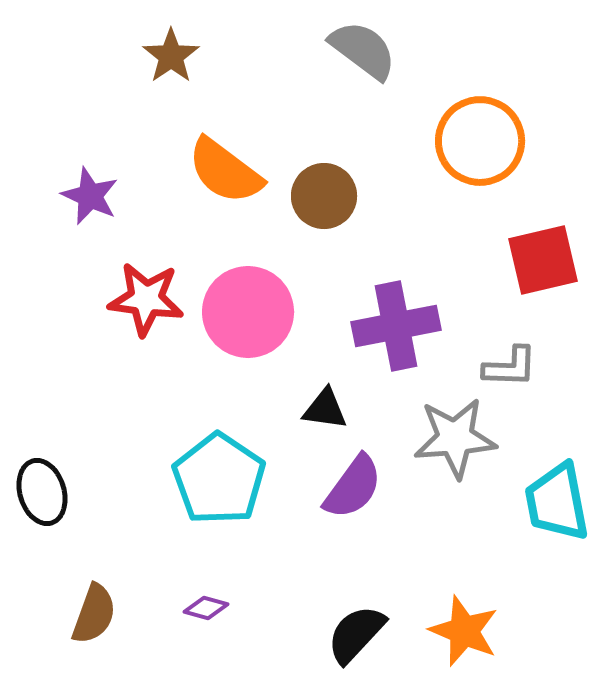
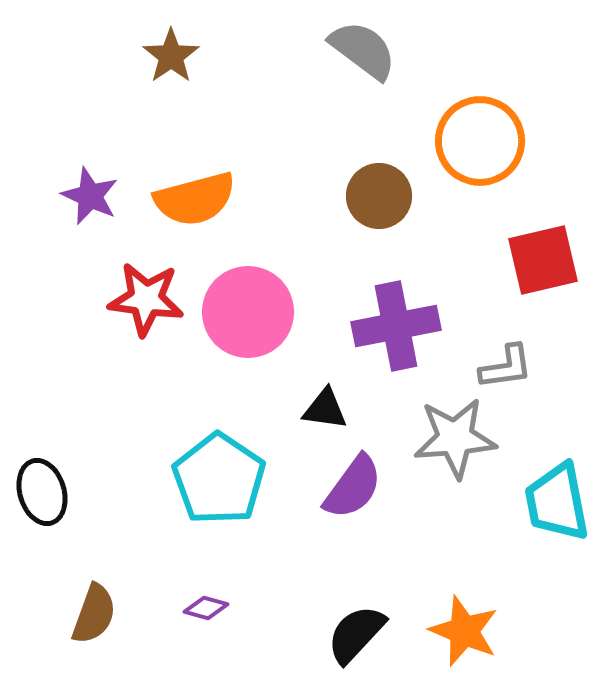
orange semicircle: moved 30 px left, 28 px down; rotated 52 degrees counterclockwise
brown circle: moved 55 px right
gray L-shape: moved 4 px left; rotated 10 degrees counterclockwise
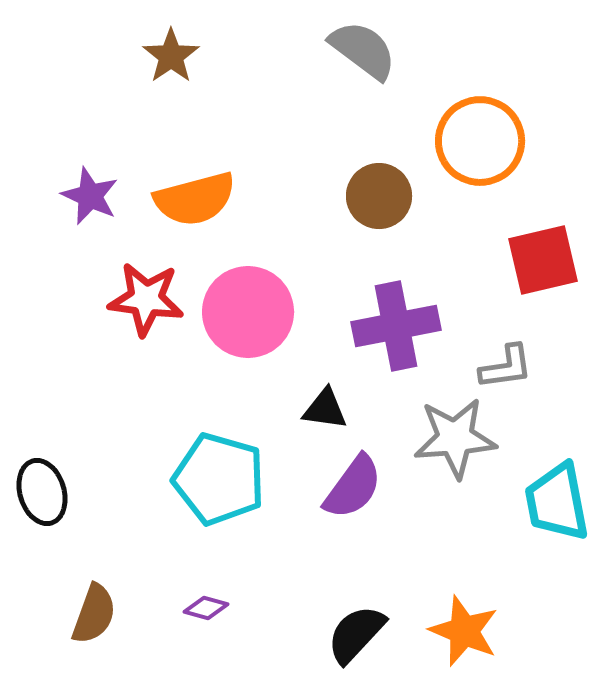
cyan pentagon: rotated 18 degrees counterclockwise
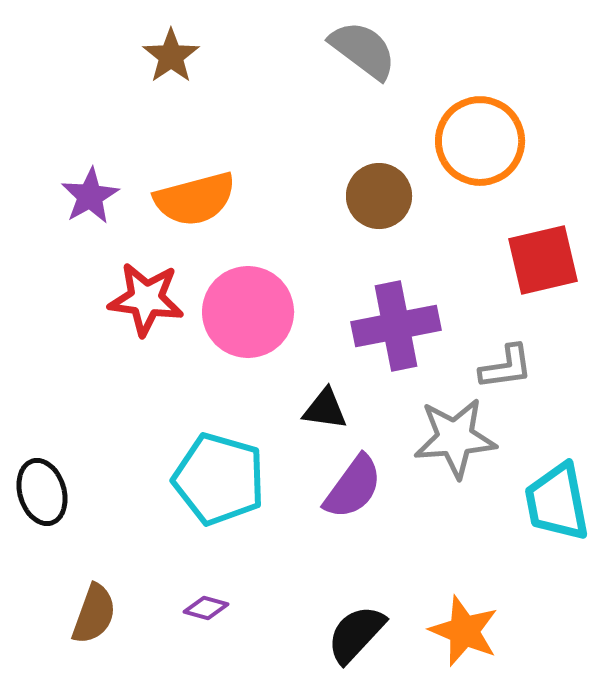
purple star: rotated 18 degrees clockwise
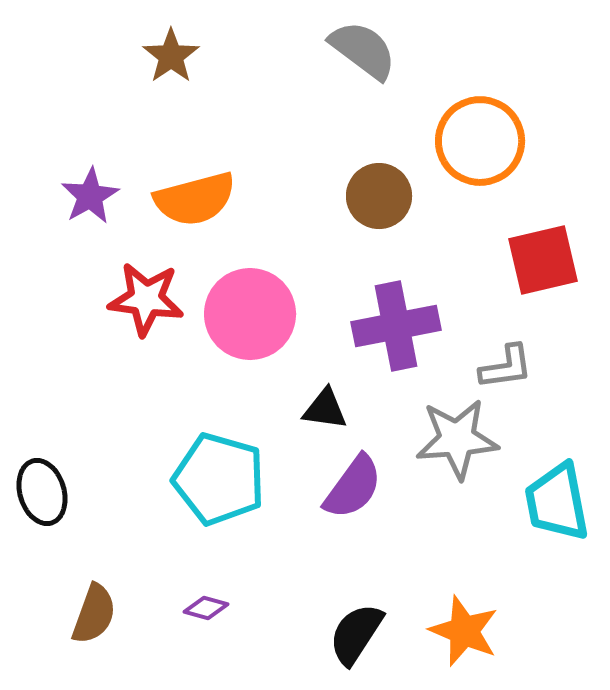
pink circle: moved 2 px right, 2 px down
gray star: moved 2 px right, 1 px down
black semicircle: rotated 10 degrees counterclockwise
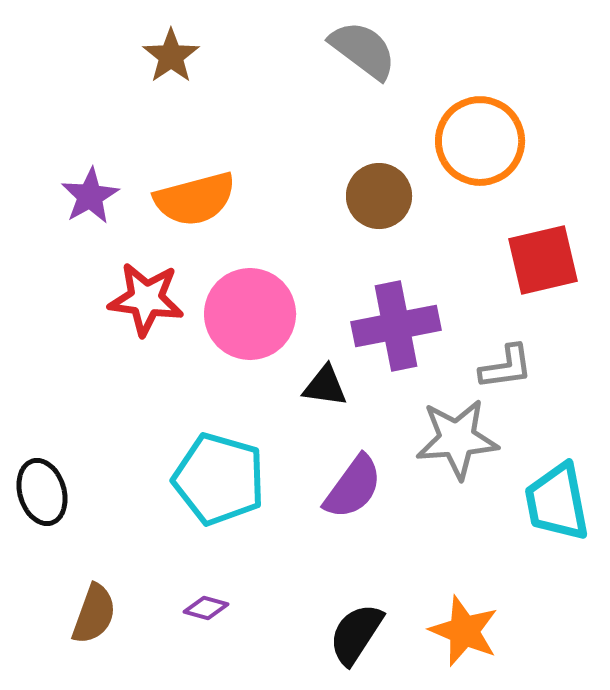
black triangle: moved 23 px up
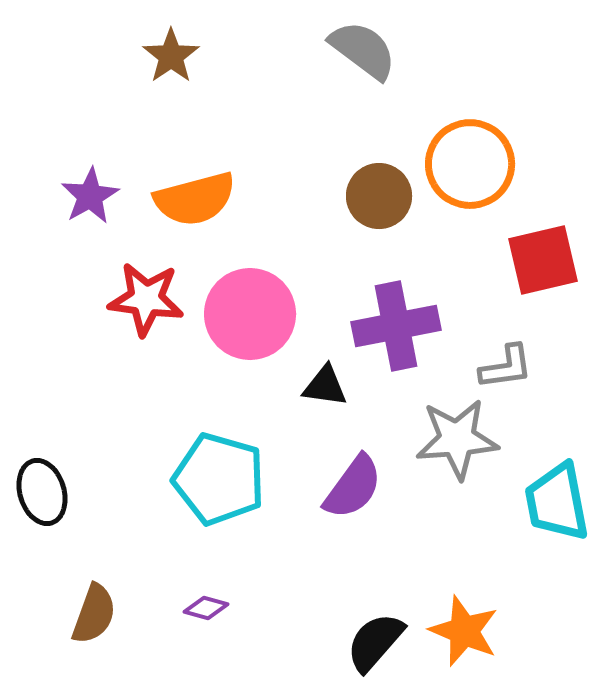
orange circle: moved 10 px left, 23 px down
black semicircle: moved 19 px right, 8 px down; rotated 8 degrees clockwise
